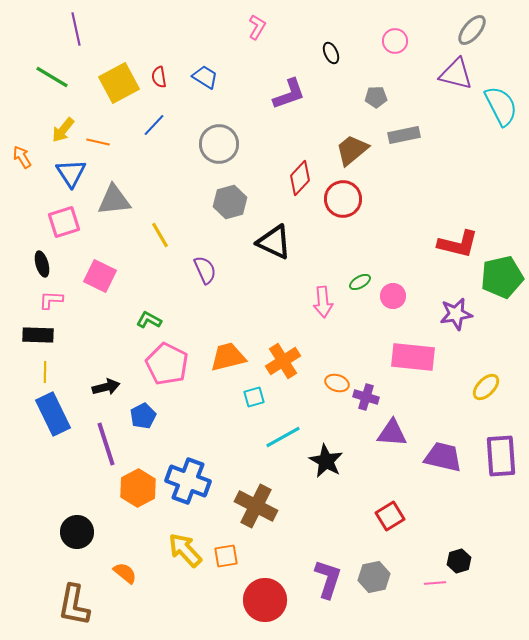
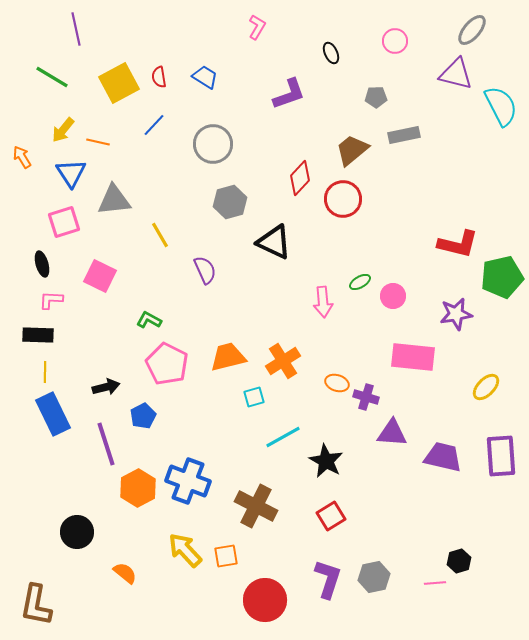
gray circle at (219, 144): moved 6 px left
red square at (390, 516): moved 59 px left
brown L-shape at (74, 605): moved 38 px left
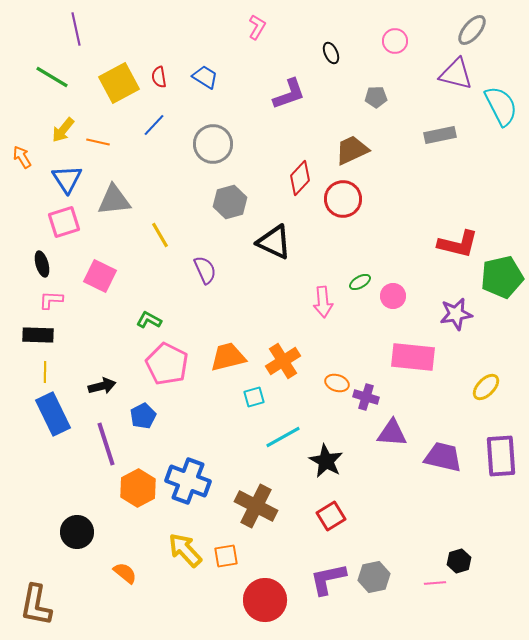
gray rectangle at (404, 135): moved 36 px right
brown trapezoid at (352, 150): rotated 15 degrees clockwise
blue triangle at (71, 173): moved 4 px left, 6 px down
black arrow at (106, 387): moved 4 px left, 1 px up
purple L-shape at (328, 579): rotated 120 degrees counterclockwise
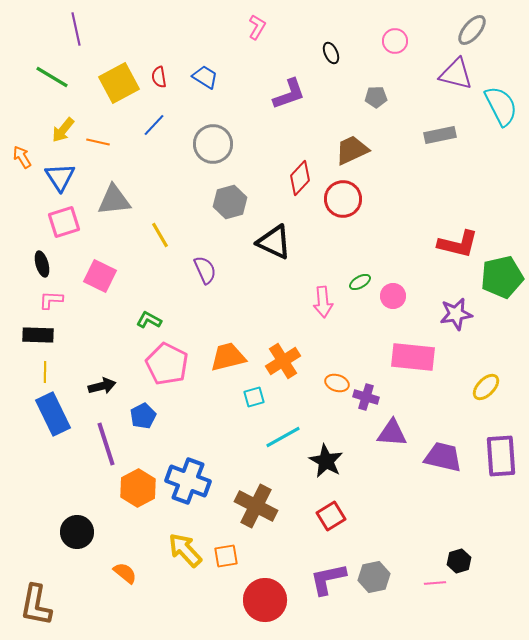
blue triangle at (67, 179): moved 7 px left, 2 px up
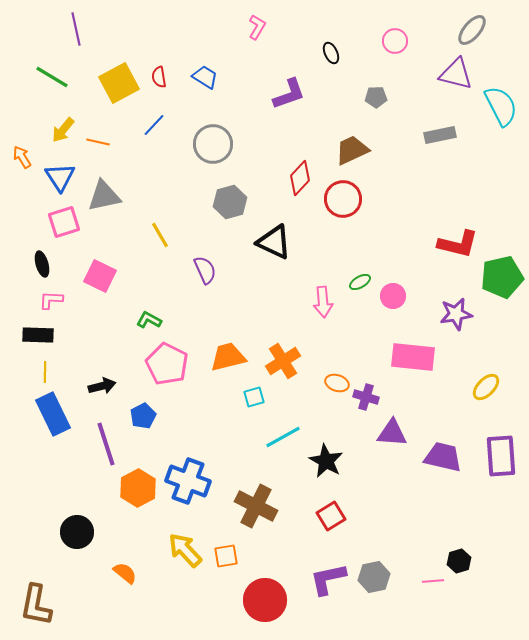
gray triangle at (114, 200): moved 10 px left, 4 px up; rotated 6 degrees counterclockwise
pink line at (435, 583): moved 2 px left, 2 px up
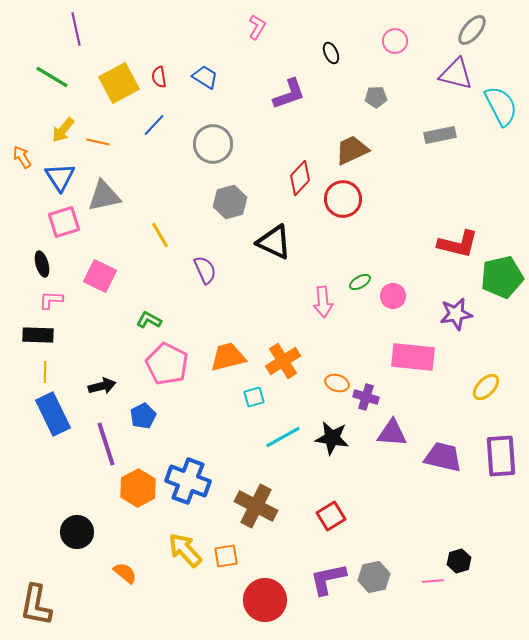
black star at (326, 461): moved 6 px right, 23 px up; rotated 20 degrees counterclockwise
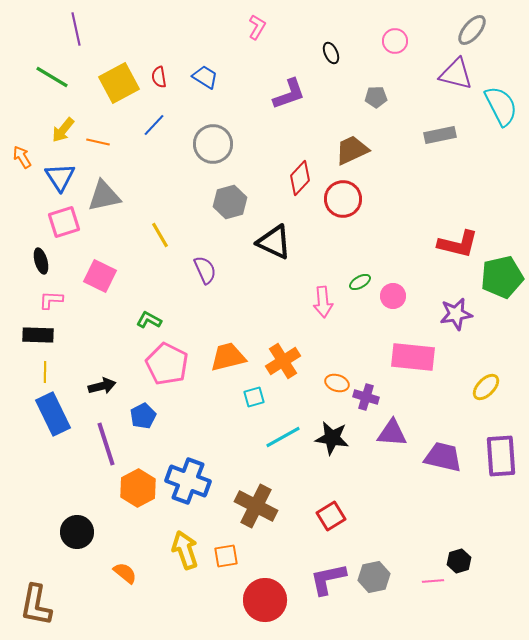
black ellipse at (42, 264): moved 1 px left, 3 px up
yellow arrow at (185, 550): rotated 24 degrees clockwise
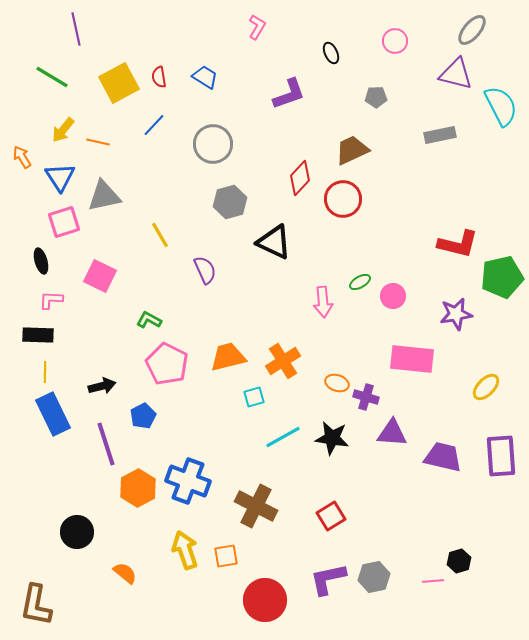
pink rectangle at (413, 357): moved 1 px left, 2 px down
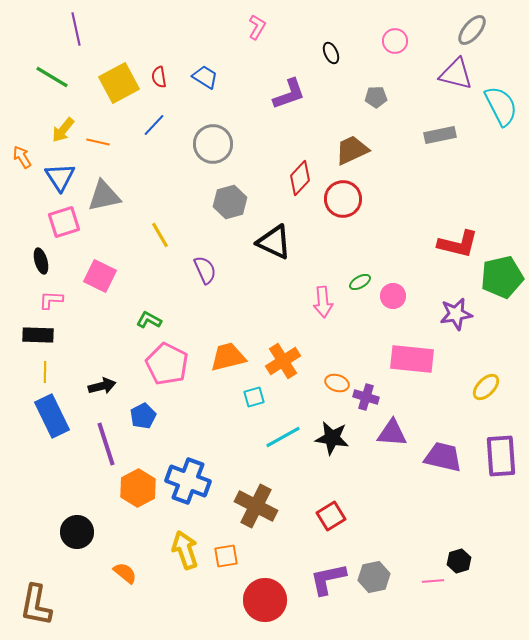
blue rectangle at (53, 414): moved 1 px left, 2 px down
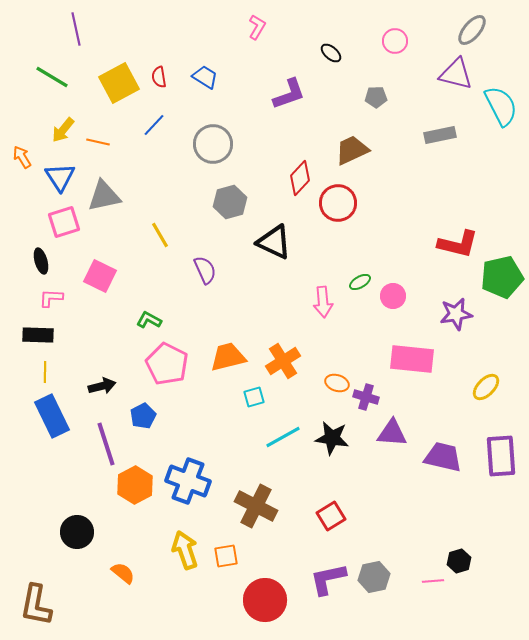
black ellipse at (331, 53): rotated 25 degrees counterclockwise
red circle at (343, 199): moved 5 px left, 4 px down
pink L-shape at (51, 300): moved 2 px up
orange hexagon at (138, 488): moved 3 px left, 3 px up
orange semicircle at (125, 573): moved 2 px left
